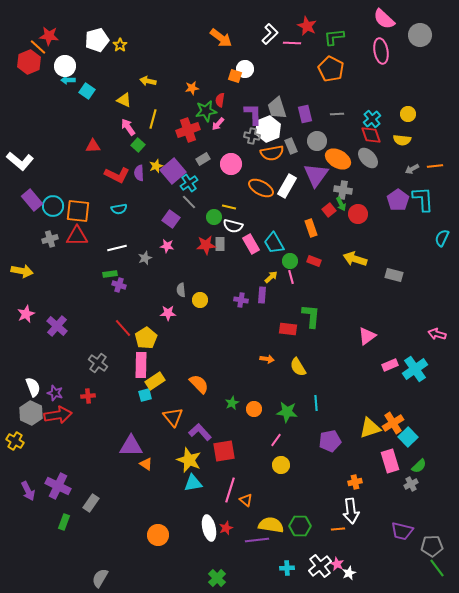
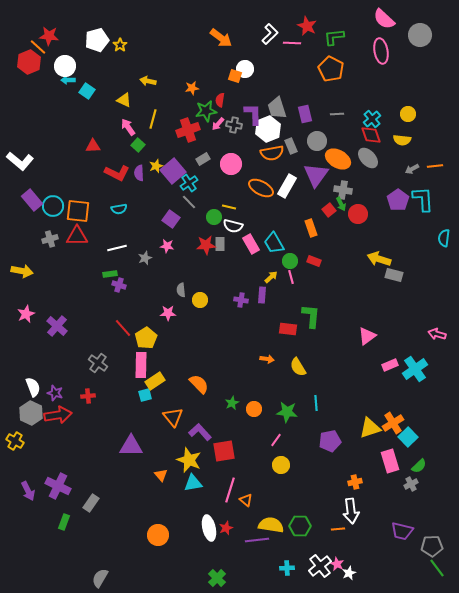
gray cross at (252, 136): moved 18 px left, 11 px up
red L-shape at (117, 175): moved 2 px up
cyan semicircle at (442, 238): moved 2 px right; rotated 18 degrees counterclockwise
yellow arrow at (355, 259): moved 24 px right
orange triangle at (146, 464): moved 15 px right, 11 px down; rotated 16 degrees clockwise
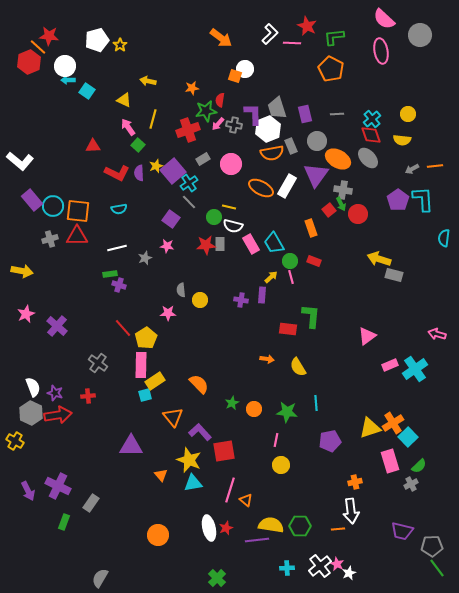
pink line at (276, 440): rotated 24 degrees counterclockwise
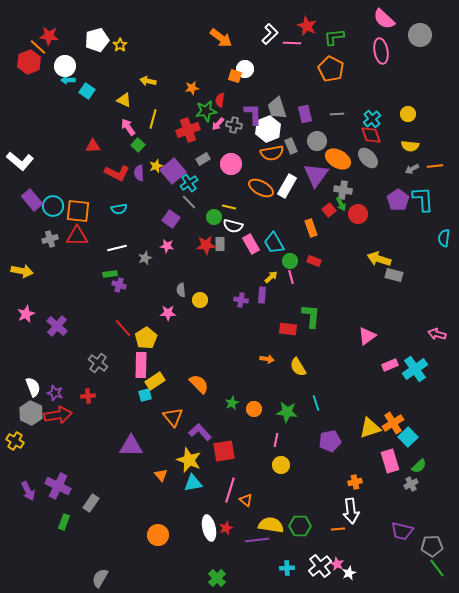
yellow semicircle at (402, 140): moved 8 px right, 6 px down
cyan line at (316, 403): rotated 14 degrees counterclockwise
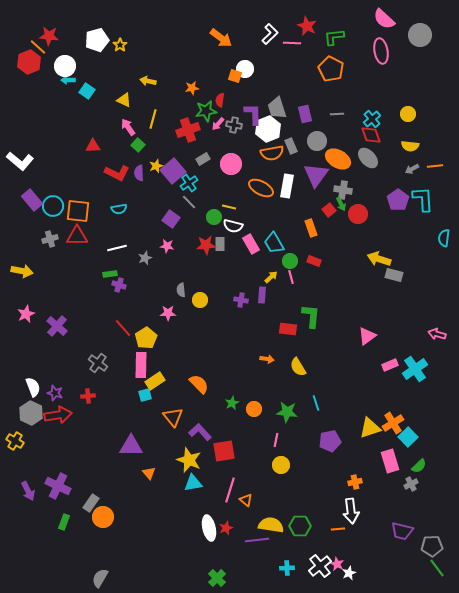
white rectangle at (287, 186): rotated 20 degrees counterclockwise
orange triangle at (161, 475): moved 12 px left, 2 px up
orange circle at (158, 535): moved 55 px left, 18 px up
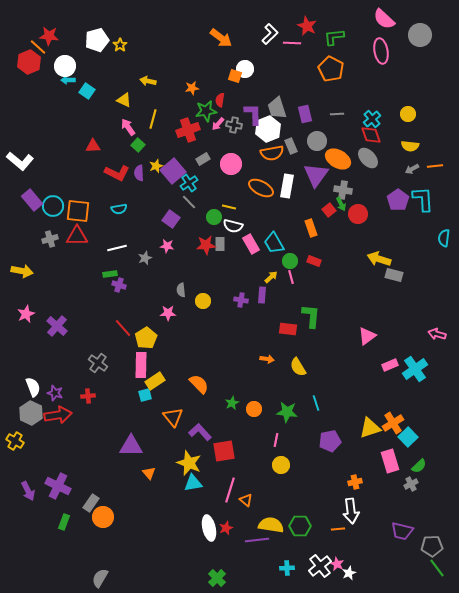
yellow circle at (200, 300): moved 3 px right, 1 px down
yellow star at (189, 460): moved 3 px down
